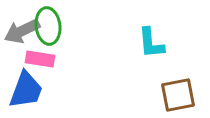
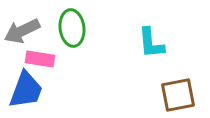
green ellipse: moved 24 px right, 2 px down
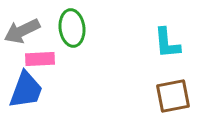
cyan L-shape: moved 16 px right
pink rectangle: rotated 12 degrees counterclockwise
brown square: moved 5 px left, 1 px down
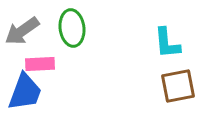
gray arrow: rotated 9 degrees counterclockwise
pink rectangle: moved 5 px down
blue trapezoid: moved 1 px left, 2 px down
brown square: moved 5 px right, 10 px up
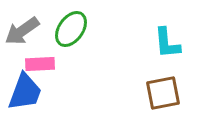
green ellipse: moved 1 px left, 1 px down; rotated 42 degrees clockwise
brown square: moved 15 px left, 7 px down
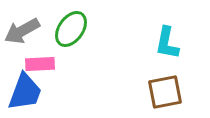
gray arrow: rotated 6 degrees clockwise
cyan L-shape: rotated 16 degrees clockwise
brown square: moved 2 px right, 1 px up
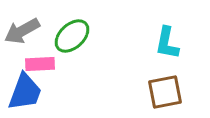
green ellipse: moved 1 px right, 7 px down; rotated 12 degrees clockwise
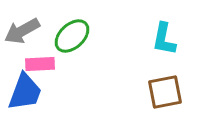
cyan L-shape: moved 3 px left, 4 px up
